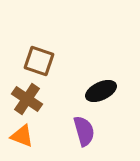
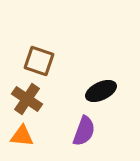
purple semicircle: rotated 36 degrees clockwise
orange triangle: rotated 15 degrees counterclockwise
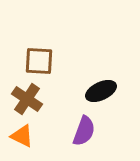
brown square: rotated 16 degrees counterclockwise
orange triangle: rotated 20 degrees clockwise
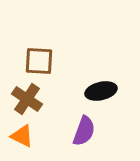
black ellipse: rotated 12 degrees clockwise
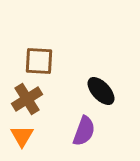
black ellipse: rotated 60 degrees clockwise
brown cross: rotated 24 degrees clockwise
orange triangle: rotated 35 degrees clockwise
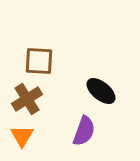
black ellipse: rotated 8 degrees counterclockwise
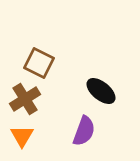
brown square: moved 2 px down; rotated 24 degrees clockwise
brown cross: moved 2 px left
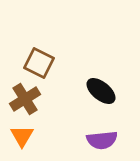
purple semicircle: moved 18 px right, 9 px down; rotated 64 degrees clockwise
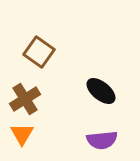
brown square: moved 11 px up; rotated 8 degrees clockwise
orange triangle: moved 2 px up
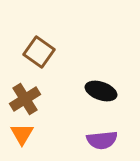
black ellipse: rotated 20 degrees counterclockwise
